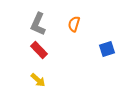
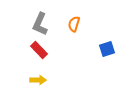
gray L-shape: moved 2 px right
yellow arrow: rotated 42 degrees counterclockwise
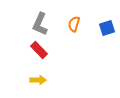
blue square: moved 21 px up
